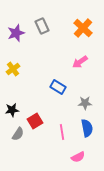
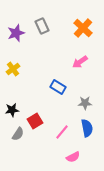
pink line: rotated 49 degrees clockwise
pink semicircle: moved 5 px left
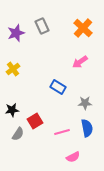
pink line: rotated 35 degrees clockwise
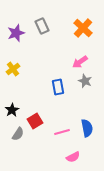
blue rectangle: rotated 49 degrees clockwise
gray star: moved 22 px up; rotated 24 degrees clockwise
black star: rotated 24 degrees counterclockwise
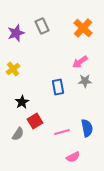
gray star: rotated 24 degrees counterclockwise
black star: moved 10 px right, 8 px up
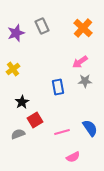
red square: moved 1 px up
blue semicircle: moved 3 px right; rotated 24 degrees counterclockwise
gray semicircle: rotated 144 degrees counterclockwise
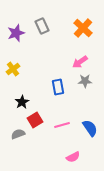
pink line: moved 7 px up
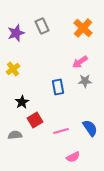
pink line: moved 1 px left, 6 px down
gray semicircle: moved 3 px left, 1 px down; rotated 16 degrees clockwise
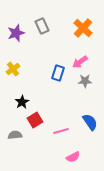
blue rectangle: moved 14 px up; rotated 28 degrees clockwise
blue semicircle: moved 6 px up
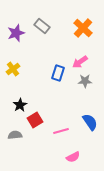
gray rectangle: rotated 28 degrees counterclockwise
black star: moved 2 px left, 3 px down
